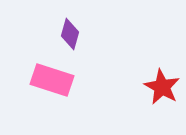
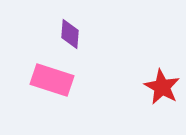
purple diamond: rotated 12 degrees counterclockwise
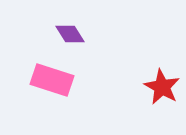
purple diamond: rotated 36 degrees counterclockwise
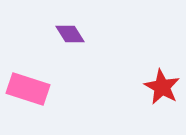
pink rectangle: moved 24 px left, 9 px down
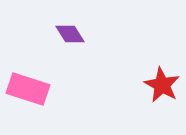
red star: moved 2 px up
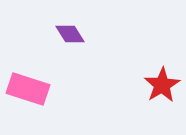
red star: rotated 12 degrees clockwise
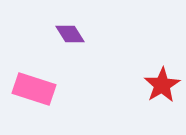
pink rectangle: moved 6 px right
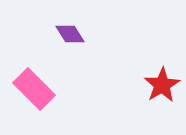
pink rectangle: rotated 27 degrees clockwise
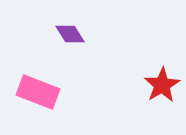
pink rectangle: moved 4 px right, 3 px down; rotated 24 degrees counterclockwise
